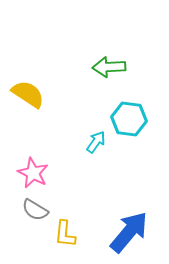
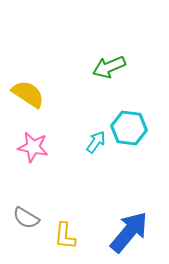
green arrow: rotated 20 degrees counterclockwise
cyan hexagon: moved 9 px down
pink star: moved 26 px up; rotated 16 degrees counterclockwise
gray semicircle: moved 9 px left, 8 px down
yellow L-shape: moved 2 px down
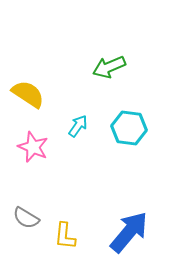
cyan arrow: moved 18 px left, 16 px up
pink star: rotated 12 degrees clockwise
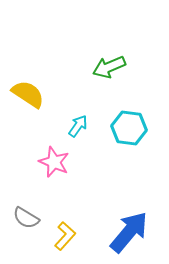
pink star: moved 21 px right, 15 px down
yellow L-shape: rotated 144 degrees counterclockwise
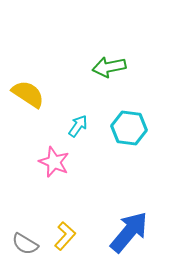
green arrow: rotated 12 degrees clockwise
gray semicircle: moved 1 px left, 26 px down
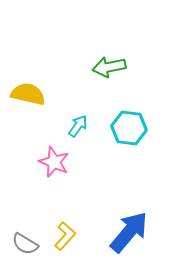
yellow semicircle: rotated 20 degrees counterclockwise
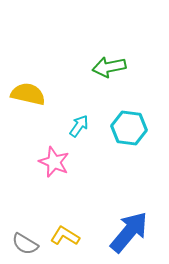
cyan arrow: moved 1 px right
yellow L-shape: rotated 100 degrees counterclockwise
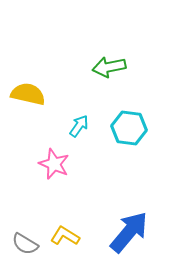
pink star: moved 2 px down
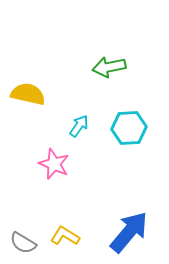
cyan hexagon: rotated 12 degrees counterclockwise
gray semicircle: moved 2 px left, 1 px up
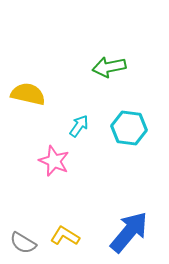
cyan hexagon: rotated 12 degrees clockwise
pink star: moved 3 px up
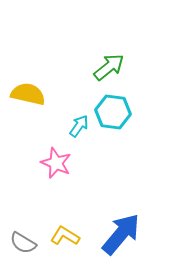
green arrow: rotated 152 degrees clockwise
cyan hexagon: moved 16 px left, 16 px up
pink star: moved 2 px right, 2 px down
blue arrow: moved 8 px left, 2 px down
